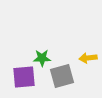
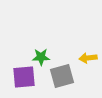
green star: moved 1 px left, 1 px up
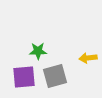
green star: moved 3 px left, 6 px up
gray square: moved 7 px left
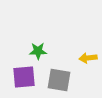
gray square: moved 4 px right, 4 px down; rotated 25 degrees clockwise
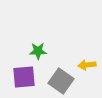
yellow arrow: moved 1 px left, 7 px down
gray square: moved 2 px right, 1 px down; rotated 25 degrees clockwise
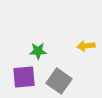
yellow arrow: moved 1 px left, 19 px up
gray square: moved 2 px left
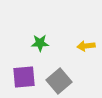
green star: moved 2 px right, 8 px up
gray square: rotated 15 degrees clockwise
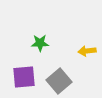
yellow arrow: moved 1 px right, 5 px down
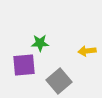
purple square: moved 12 px up
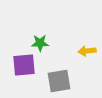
gray square: rotated 30 degrees clockwise
